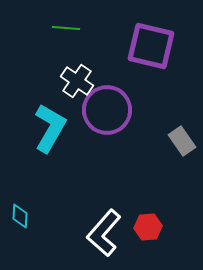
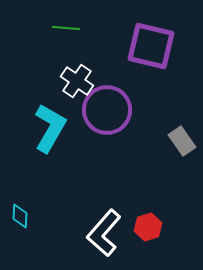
red hexagon: rotated 12 degrees counterclockwise
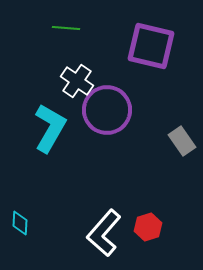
cyan diamond: moved 7 px down
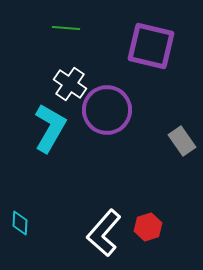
white cross: moved 7 px left, 3 px down
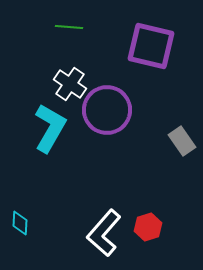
green line: moved 3 px right, 1 px up
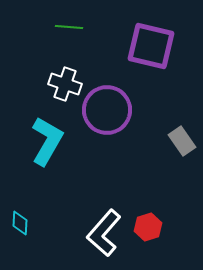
white cross: moved 5 px left; rotated 16 degrees counterclockwise
cyan L-shape: moved 3 px left, 13 px down
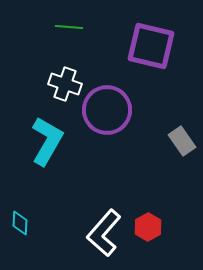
red hexagon: rotated 12 degrees counterclockwise
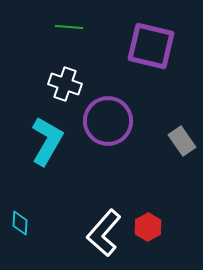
purple circle: moved 1 px right, 11 px down
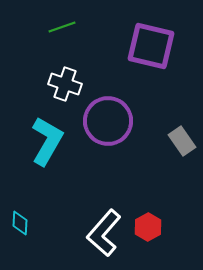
green line: moved 7 px left; rotated 24 degrees counterclockwise
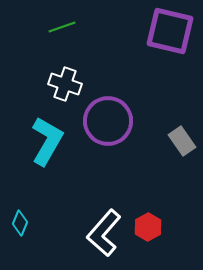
purple square: moved 19 px right, 15 px up
cyan diamond: rotated 20 degrees clockwise
